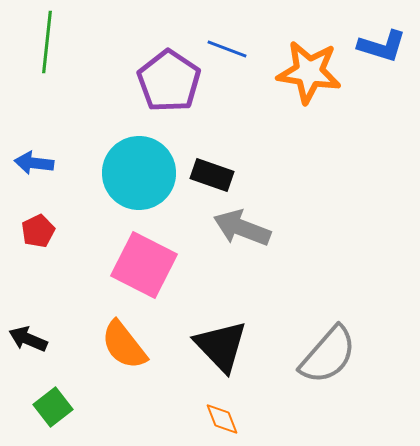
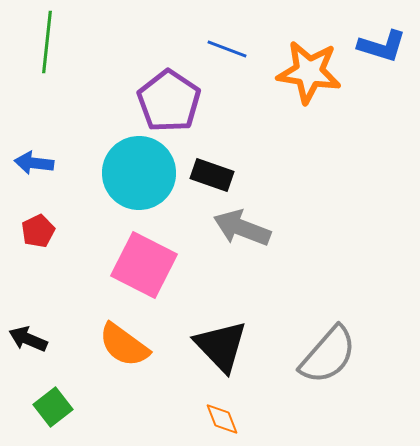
purple pentagon: moved 20 px down
orange semicircle: rotated 16 degrees counterclockwise
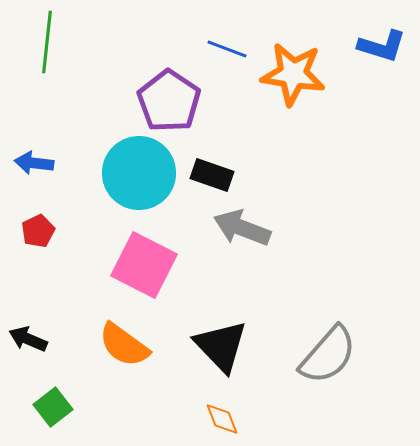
orange star: moved 16 px left, 2 px down
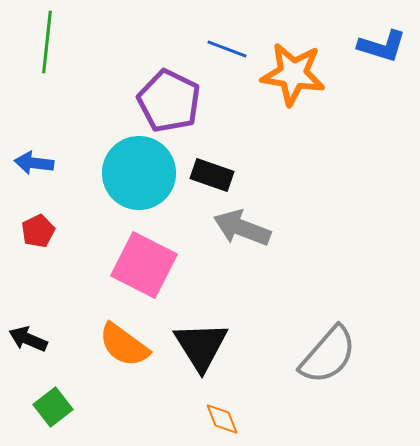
purple pentagon: rotated 8 degrees counterclockwise
black triangle: moved 20 px left; rotated 12 degrees clockwise
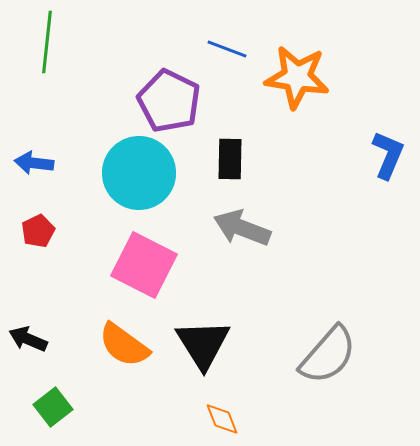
blue L-shape: moved 6 px right, 109 px down; rotated 84 degrees counterclockwise
orange star: moved 4 px right, 3 px down
black rectangle: moved 18 px right, 16 px up; rotated 72 degrees clockwise
black triangle: moved 2 px right, 2 px up
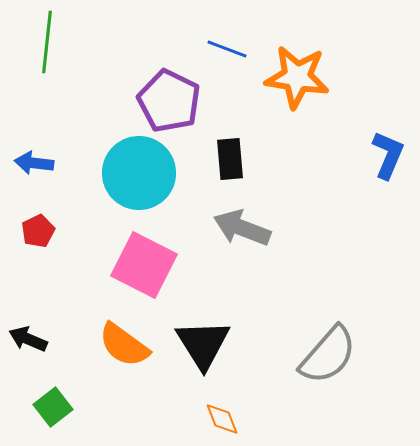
black rectangle: rotated 6 degrees counterclockwise
